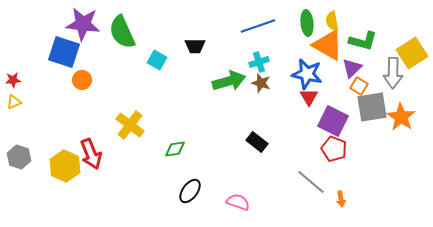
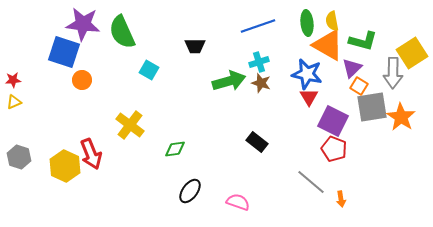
cyan square: moved 8 px left, 10 px down
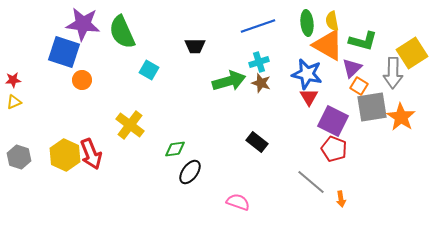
yellow hexagon: moved 11 px up
black ellipse: moved 19 px up
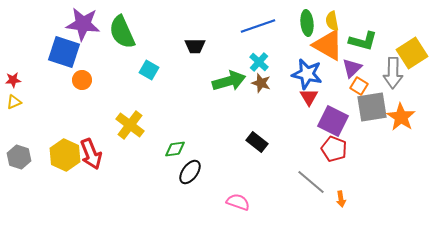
cyan cross: rotated 30 degrees counterclockwise
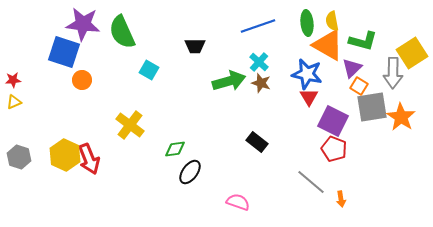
red arrow: moved 2 px left, 5 px down
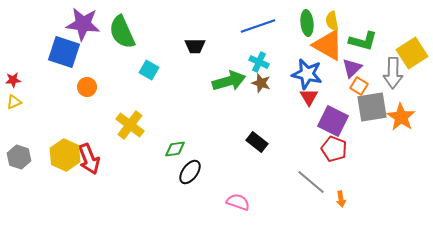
cyan cross: rotated 18 degrees counterclockwise
orange circle: moved 5 px right, 7 px down
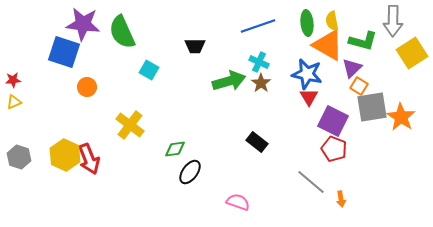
gray arrow: moved 52 px up
brown star: rotated 18 degrees clockwise
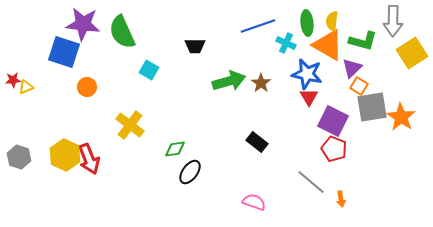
yellow semicircle: rotated 18 degrees clockwise
cyan cross: moved 27 px right, 19 px up
yellow triangle: moved 12 px right, 15 px up
pink semicircle: moved 16 px right
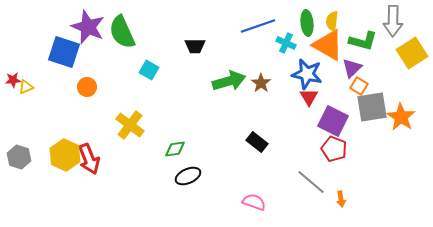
purple star: moved 5 px right, 3 px down; rotated 16 degrees clockwise
black ellipse: moved 2 px left, 4 px down; rotated 30 degrees clockwise
